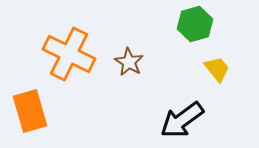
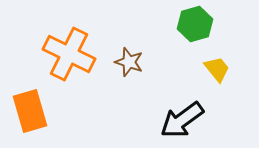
brown star: rotated 12 degrees counterclockwise
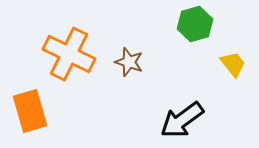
yellow trapezoid: moved 16 px right, 5 px up
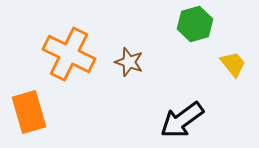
orange rectangle: moved 1 px left, 1 px down
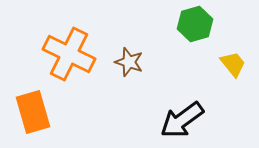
orange rectangle: moved 4 px right
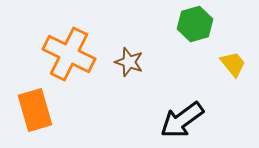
orange rectangle: moved 2 px right, 2 px up
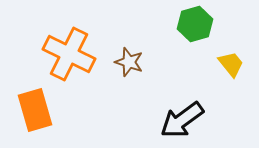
yellow trapezoid: moved 2 px left
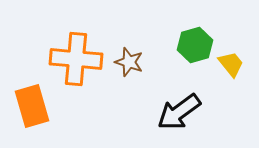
green hexagon: moved 21 px down
orange cross: moved 7 px right, 5 px down; rotated 21 degrees counterclockwise
orange rectangle: moved 3 px left, 4 px up
black arrow: moved 3 px left, 8 px up
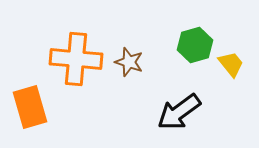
orange rectangle: moved 2 px left, 1 px down
